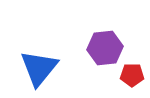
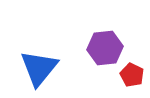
red pentagon: rotated 25 degrees clockwise
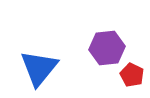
purple hexagon: moved 2 px right
